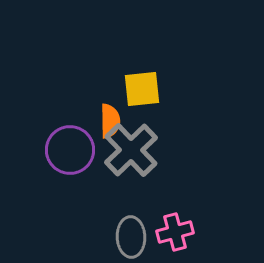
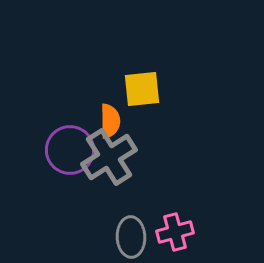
gray cross: moved 22 px left, 7 px down; rotated 12 degrees clockwise
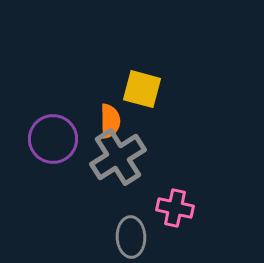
yellow square: rotated 21 degrees clockwise
purple circle: moved 17 px left, 11 px up
gray cross: moved 9 px right
pink cross: moved 24 px up; rotated 27 degrees clockwise
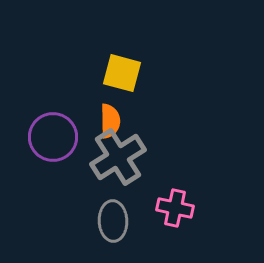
yellow square: moved 20 px left, 16 px up
purple circle: moved 2 px up
gray ellipse: moved 18 px left, 16 px up
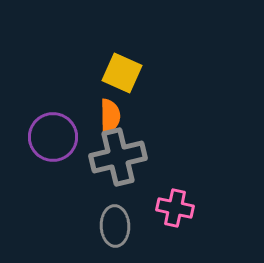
yellow square: rotated 9 degrees clockwise
orange semicircle: moved 5 px up
gray cross: rotated 18 degrees clockwise
gray ellipse: moved 2 px right, 5 px down
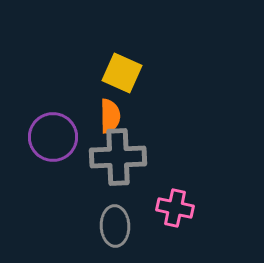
gray cross: rotated 12 degrees clockwise
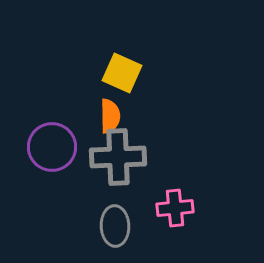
purple circle: moved 1 px left, 10 px down
pink cross: rotated 18 degrees counterclockwise
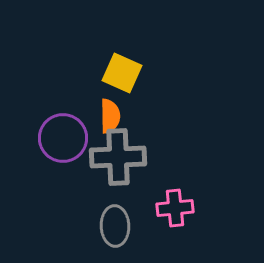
purple circle: moved 11 px right, 9 px up
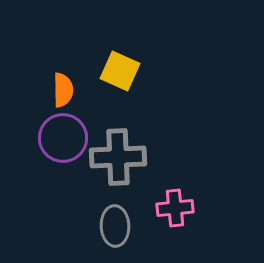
yellow square: moved 2 px left, 2 px up
orange semicircle: moved 47 px left, 26 px up
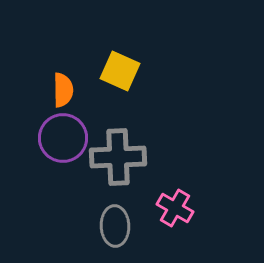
pink cross: rotated 36 degrees clockwise
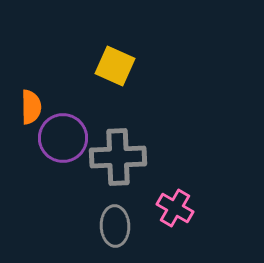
yellow square: moved 5 px left, 5 px up
orange semicircle: moved 32 px left, 17 px down
